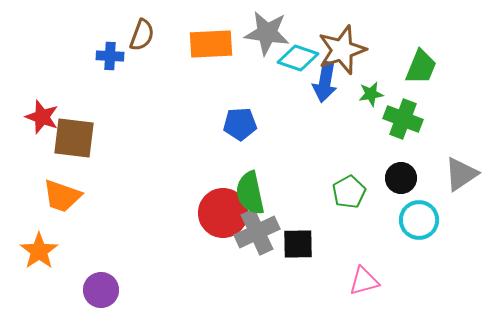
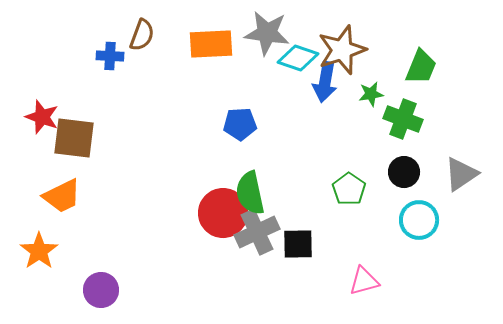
black circle: moved 3 px right, 6 px up
green pentagon: moved 3 px up; rotated 8 degrees counterclockwise
orange trapezoid: rotated 45 degrees counterclockwise
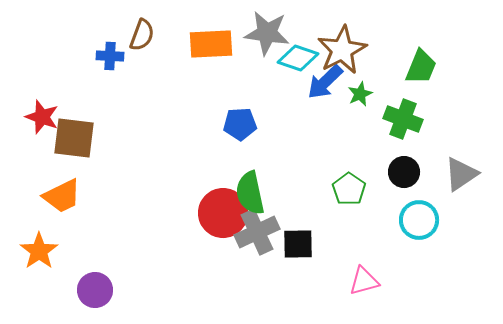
brown star: rotated 9 degrees counterclockwise
blue arrow: rotated 36 degrees clockwise
green star: moved 11 px left; rotated 15 degrees counterclockwise
purple circle: moved 6 px left
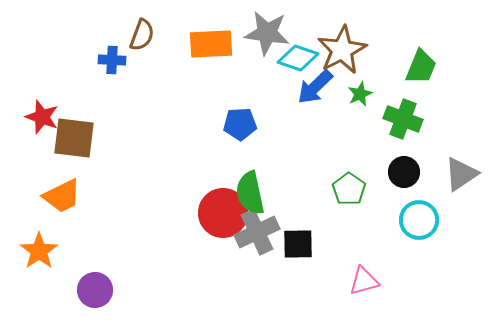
blue cross: moved 2 px right, 4 px down
blue arrow: moved 10 px left, 5 px down
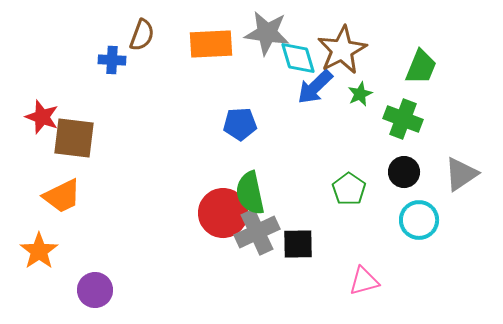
cyan diamond: rotated 54 degrees clockwise
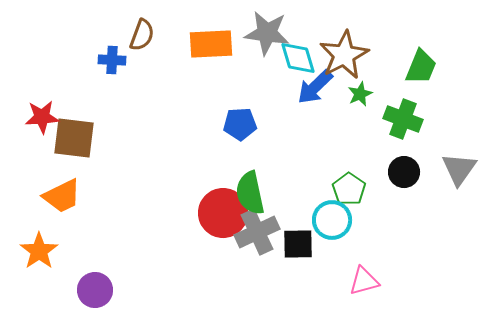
brown star: moved 2 px right, 5 px down
red star: rotated 24 degrees counterclockwise
gray triangle: moved 2 px left, 5 px up; rotated 21 degrees counterclockwise
cyan circle: moved 87 px left
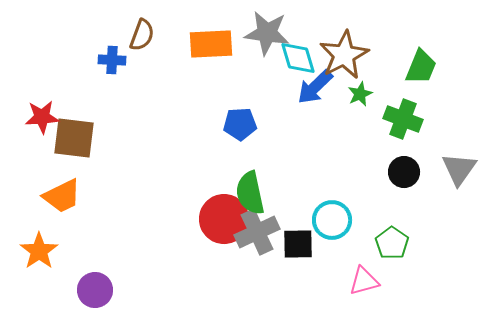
green pentagon: moved 43 px right, 54 px down
red circle: moved 1 px right, 6 px down
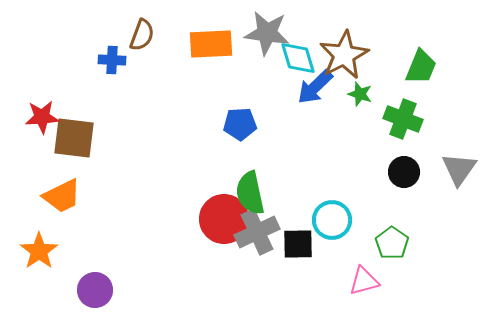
green star: rotated 30 degrees counterclockwise
